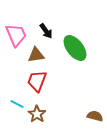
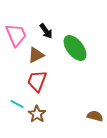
brown triangle: rotated 18 degrees counterclockwise
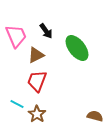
pink trapezoid: moved 1 px down
green ellipse: moved 2 px right
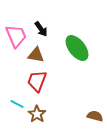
black arrow: moved 5 px left, 2 px up
brown triangle: rotated 36 degrees clockwise
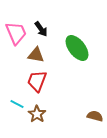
pink trapezoid: moved 3 px up
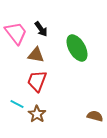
pink trapezoid: rotated 15 degrees counterclockwise
green ellipse: rotated 8 degrees clockwise
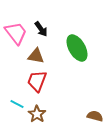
brown triangle: moved 1 px down
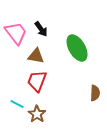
brown semicircle: moved 23 px up; rotated 77 degrees clockwise
